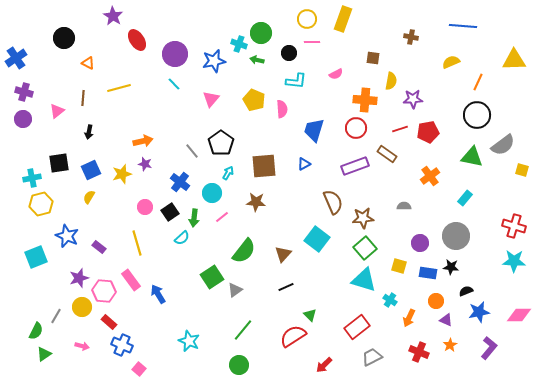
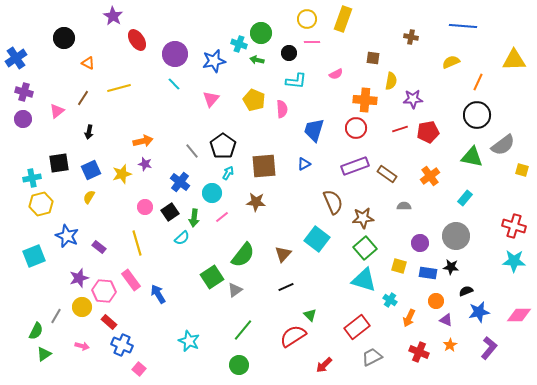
brown line at (83, 98): rotated 28 degrees clockwise
black pentagon at (221, 143): moved 2 px right, 3 px down
brown rectangle at (387, 154): moved 20 px down
green semicircle at (244, 251): moved 1 px left, 4 px down
cyan square at (36, 257): moved 2 px left, 1 px up
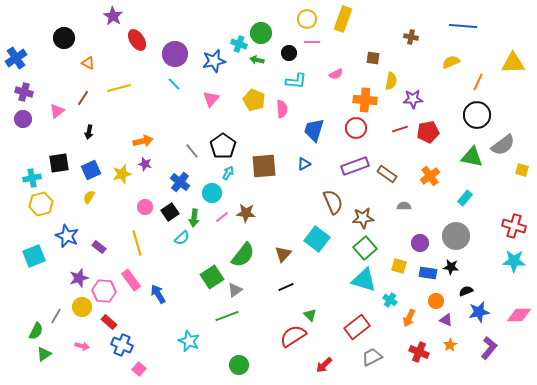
yellow triangle at (514, 60): moved 1 px left, 3 px down
brown star at (256, 202): moved 10 px left, 11 px down
green line at (243, 330): moved 16 px left, 14 px up; rotated 30 degrees clockwise
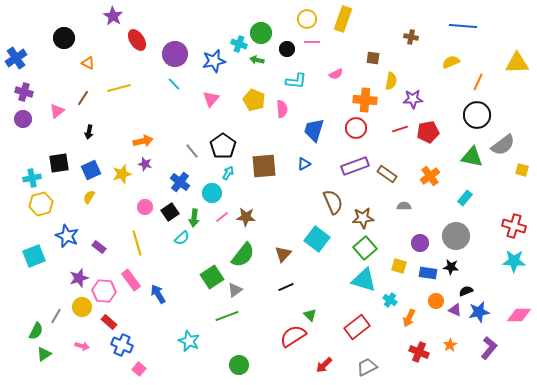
black circle at (289, 53): moved 2 px left, 4 px up
yellow triangle at (513, 63): moved 4 px right
brown star at (246, 213): moved 4 px down
purple triangle at (446, 320): moved 9 px right, 10 px up
gray trapezoid at (372, 357): moved 5 px left, 10 px down
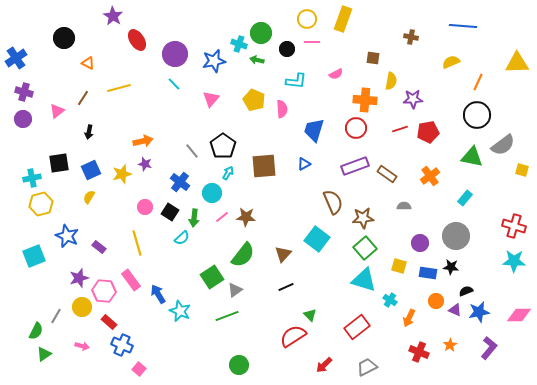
black square at (170, 212): rotated 24 degrees counterclockwise
cyan star at (189, 341): moved 9 px left, 30 px up
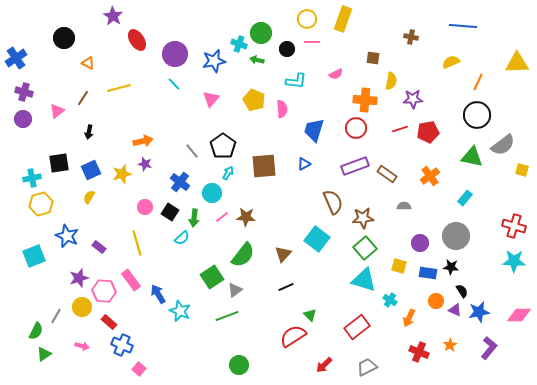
black semicircle at (466, 291): moved 4 px left; rotated 80 degrees clockwise
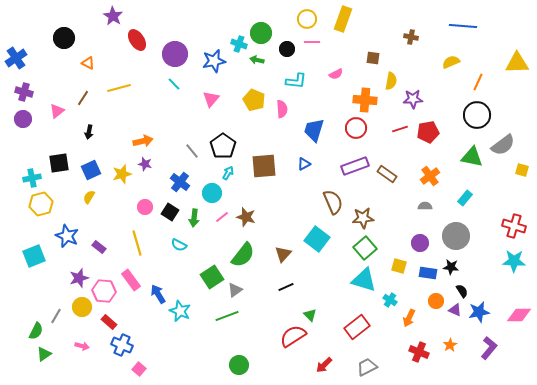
gray semicircle at (404, 206): moved 21 px right
brown star at (246, 217): rotated 12 degrees clockwise
cyan semicircle at (182, 238): moved 3 px left, 7 px down; rotated 70 degrees clockwise
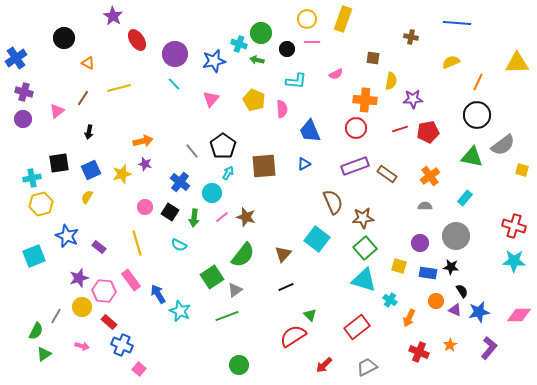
blue line at (463, 26): moved 6 px left, 3 px up
blue trapezoid at (314, 130): moved 4 px left, 1 px down; rotated 40 degrees counterclockwise
yellow semicircle at (89, 197): moved 2 px left
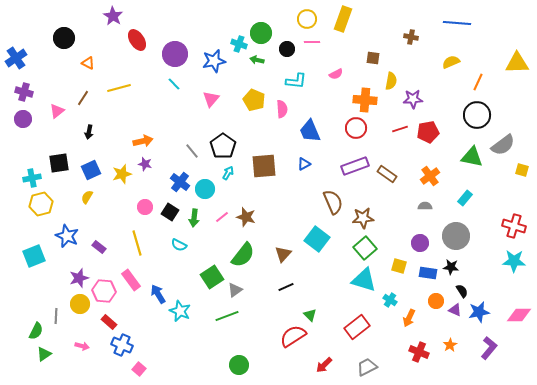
cyan circle at (212, 193): moved 7 px left, 4 px up
yellow circle at (82, 307): moved 2 px left, 3 px up
gray line at (56, 316): rotated 28 degrees counterclockwise
